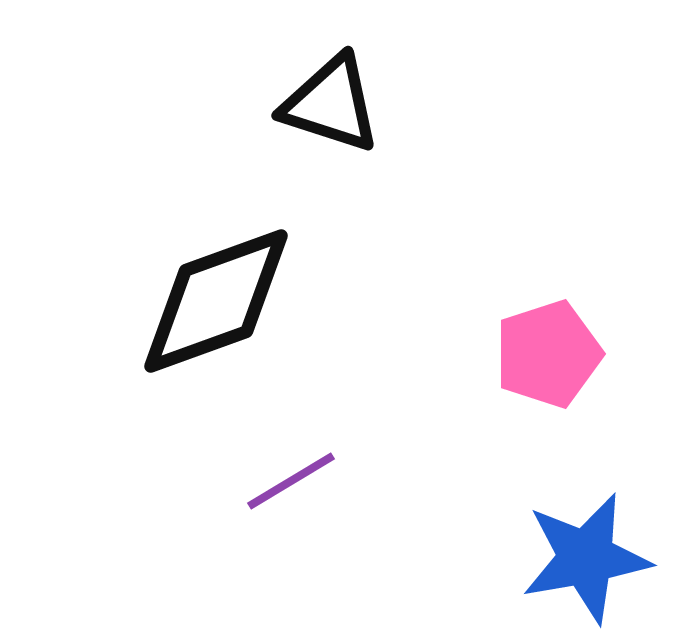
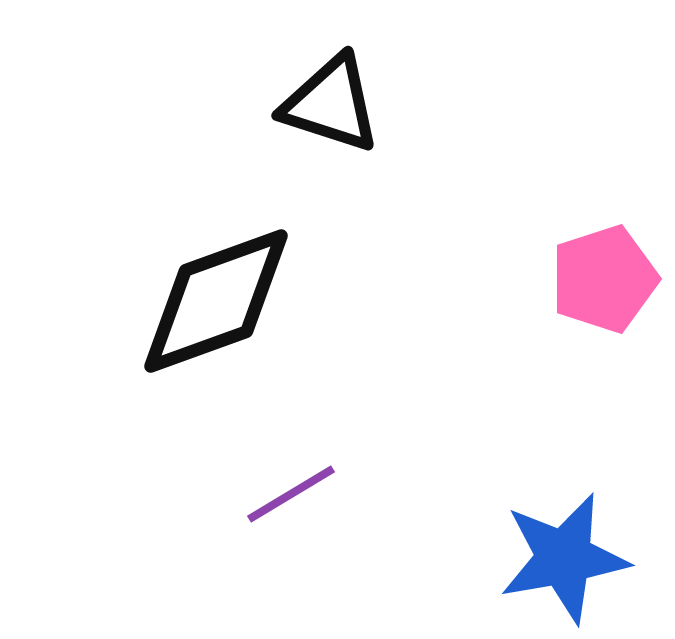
pink pentagon: moved 56 px right, 75 px up
purple line: moved 13 px down
blue star: moved 22 px left
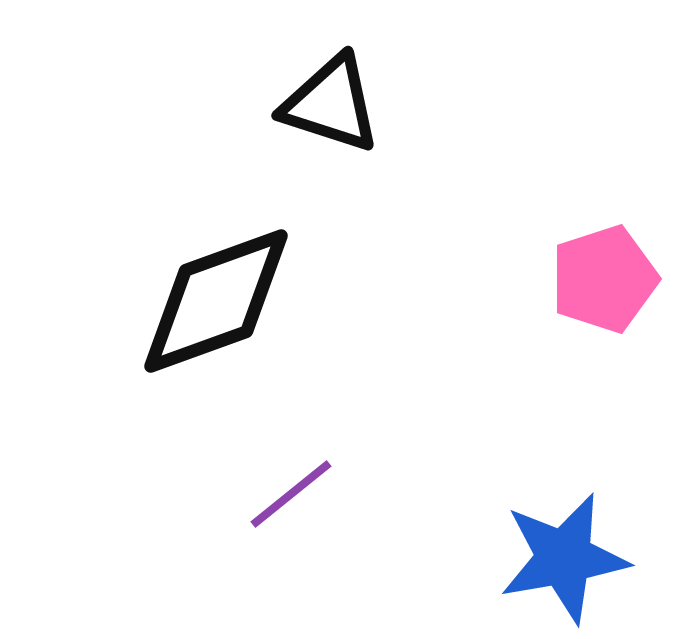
purple line: rotated 8 degrees counterclockwise
